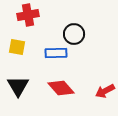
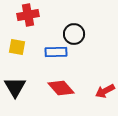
blue rectangle: moved 1 px up
black triangle: moved 3 px left, 1 px down
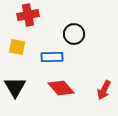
blue rectangle: moved 4 px left, 5 px down
red arrow: moved 1 px left, 1 px up; rotated 36 degrees counterclockwise
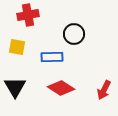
red diamond: rotated 16 degrees counterclockwise
